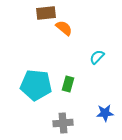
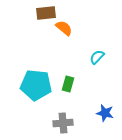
blue star: rotated 18 degrees clockwise
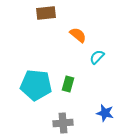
orange semicircle: moved 14 px right, 7 px down
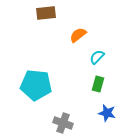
orange semicircle: rotated 78 degrees counterclockwise
green rectangle: moved 30 px right
blue star: moved 2 px right
gray cross: rotated 24 degrees clockwise
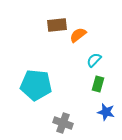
brown rectangle: moved 11 px right, 12 px down
cyan semicircle: moved 3 px left, 3 px down
blue star: moved 1 px left, 1 px up
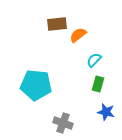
brown rectangle: moved 1 px up
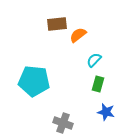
cyan pentagon: moved 2 px left, 4 px up
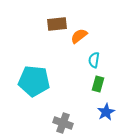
orange semicircle: moved 1 px right, 1 px down
cyan semicircle: rotated 35 degrees counterclockwise
blue star: rotated 30 degrees clockwise
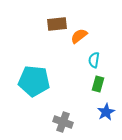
gray cross: moved 1 px up
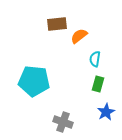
cyan semicircle: moved 1 px right, 1 px up
